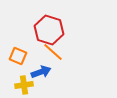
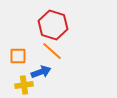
red hexagon: moved 4 px right, 5 px up
orange line: moved 1 px left, 1 px up
orange square: rotated 24 degrees counterclockwise
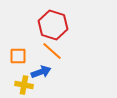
yellow cross: rotated 18 degrees clockwise
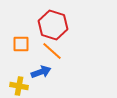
orange square: moved 3 px right, 12 px up
yellow cross: moved 5 px left, 1 px down
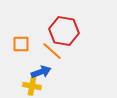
red hexagon: moved 11 px right, 6 px down; rotated 8 degrees counterclockwise
yellow cross: moved 13 px right
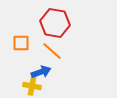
red hexagon: moved 9 px left, 8 px up
orange square: moved 1 px up
